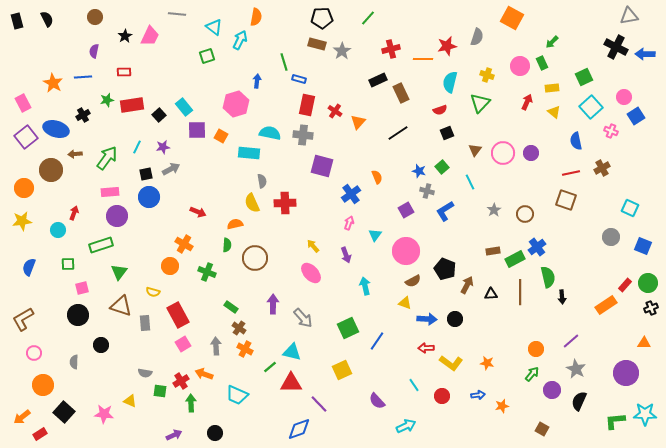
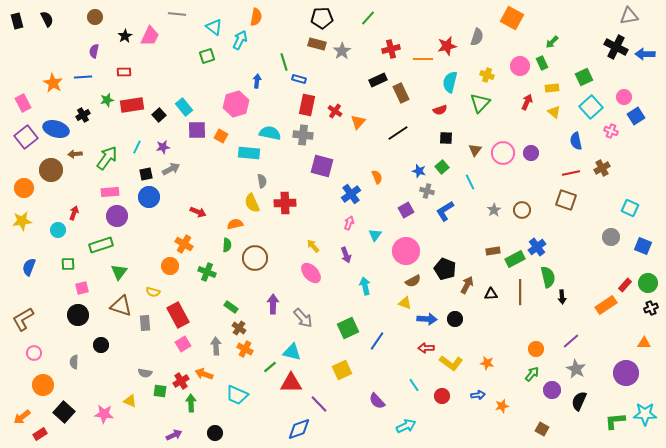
black square at (447, 133): moved 1 px left, 5 px down; rotated 24 degrees clockwise
brown circle at (525, 214): moved 3 px left, 4 px up
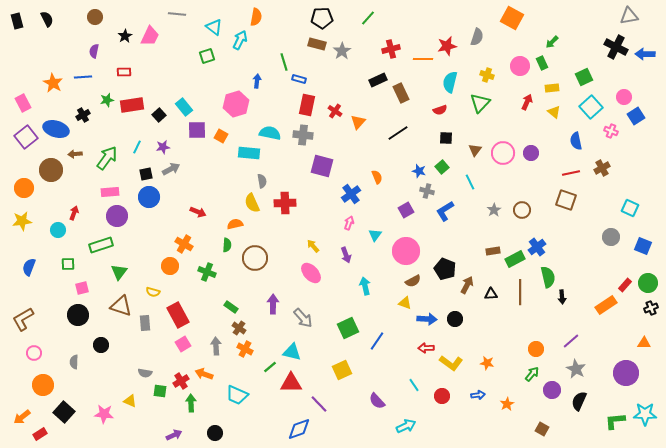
orange star at (502, 406): moved 5 px right, 2 px up; rotated 16 degrees counterclockwise
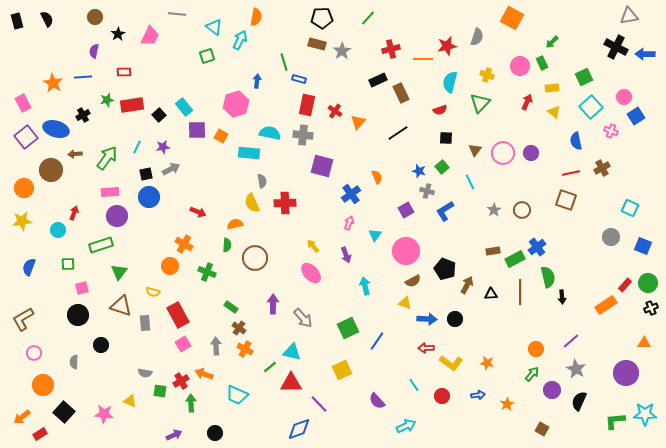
black star at (125, 36): moved 7 px left, 2 px up
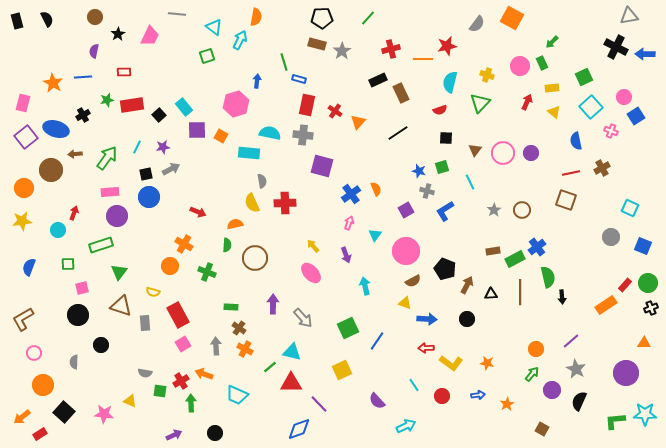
gray semicircle at (477, 37): moved 13 px up; rotated 18 degrees clockwise
pink rectangle at (23, 103): rotated 42 degrees clockwise
green square at (442, 167): rotated 24 degrees clockwise
orange semicircle at (377, 177): moved 1 px left, 12 px down
green rectangle at (231, 307): rotated 32 degrees counterclockwise
black circle at (455, 319): moved 12 px right
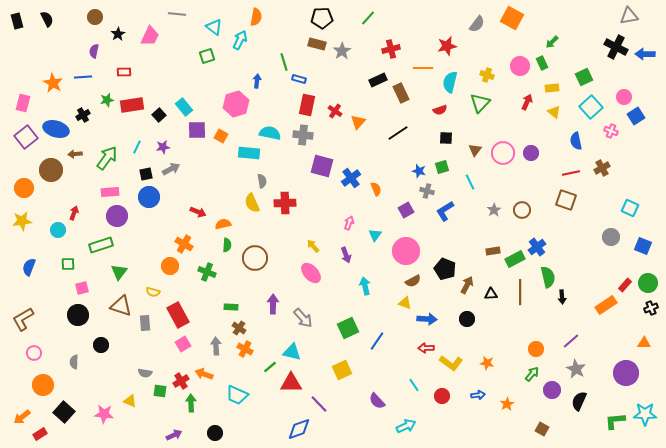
orange line at (423, 59): moved 9 px down
blue cross at (351, 194): moved 16 px up
orange semicircle at (235, 224): moved 12 px left
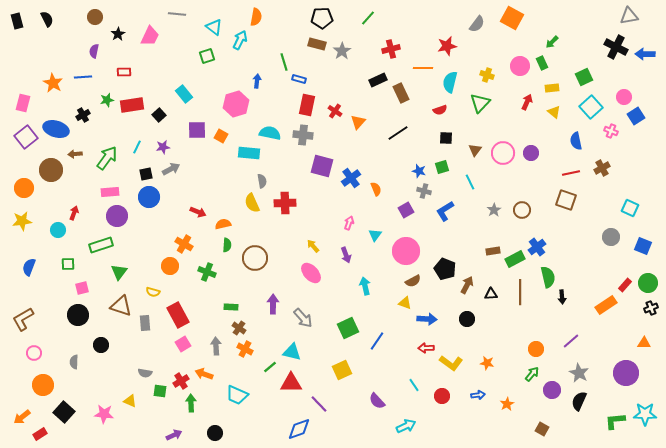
cyan rectangle at (184, 107): moved 13 px up
gray cross at (427, 191): moved 3 px left
gray star at (576, 369): moved 3 px right, 4 px down
